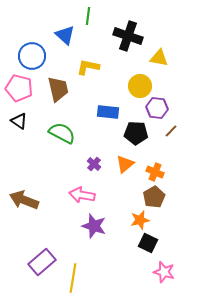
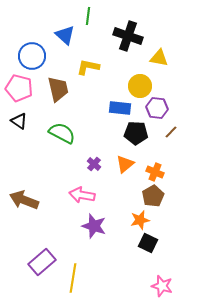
blue rectangle: moved 12 px right, 4 px up
brown line: moved 1 px down
brown pentagon: moved 1 px left, 1 px up
pink star: moved 2 px left, 14 px down
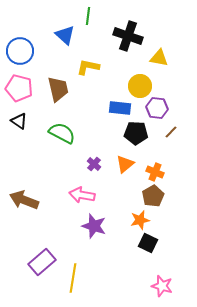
blue circle: moved 12 px left, 5 px up
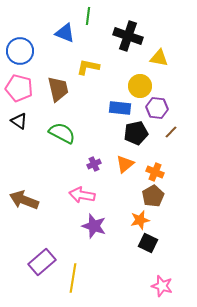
blue triangle: moved 2 px up; rotated 20 degrees counterclockwise
black pentagon: rotated 15 degrees counterclockwise
purple cross: rotated 24 degrees clockwise
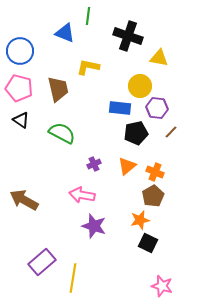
black triangle: moved 2 px right, 1 px up
orange triangle: moved 2 px right, 2 px down
brown arrow: rotated 8 degrees clockwise
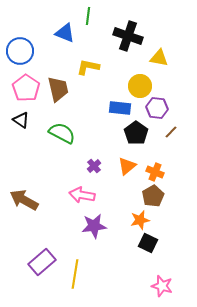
pink pentagon: moved 7 px right; rotated 20 degrees clockwise
black pentagon: rotated 25 degrees counterclockwise
purple cross: moved 2 px down; rotated 16 degrees counterclockwise
purple star: rotated 25 degrees counterclockwise
yellow line: moved 2 px right, 4 px up
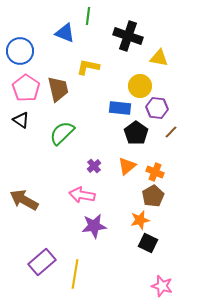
green semicircle: rotated 72 degrees counterclockwise
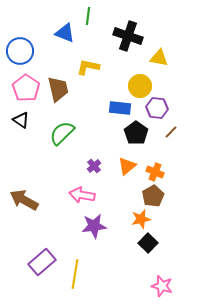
orange star: moved 1 px right, 1 px up
black square: rotated 18 degrees clockwise
